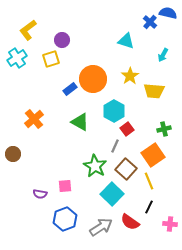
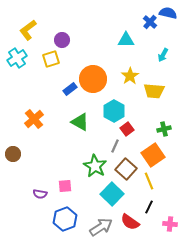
cyan triangle: moved 1 px up; rotated 18 degrees counterclockwise
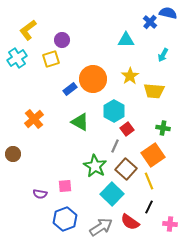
green cross: moved 1 px left, 1 px up; rotated 24 degrees clockwise
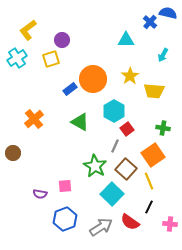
brown circle: moved 1 px up
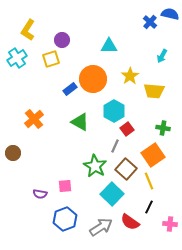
blue semicircle: moved 2 px right, 1 px down
yellow L-shape: rotated 20 degrees counterclockwise
cyan triangle: moved 17 px left, 6 px down
cyan arrow: moved 1 px left, 1 px down
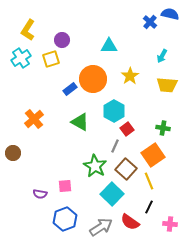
cyan cross: moved 4 px right
yellow trapezoid: moved 13 px right, 6 px up
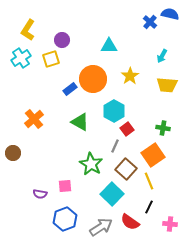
green star: moved 4 px left, 2 px up
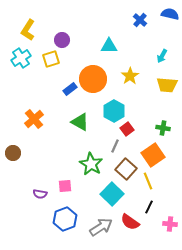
blue cross: moved 10 px left, 2 px up
yellow line: moved 1 px left
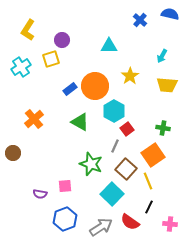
cyan cross: moved 9 px down
orange circle: moved 2 px right, 7 px down
green star: rotated 10 degrees counterclockwise
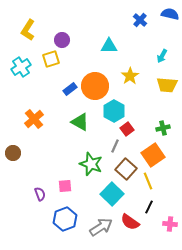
green cross: rotated 24 degrees counterclockwise
purple semicircle: rotated 120 degrees counterclockwise
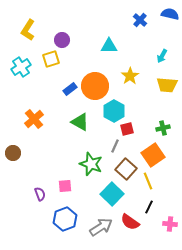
red square: rotated 24 degrees clockwise
